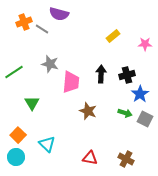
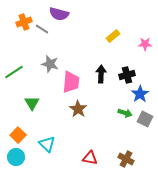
brown star: moved 10 px left, 2 px up; rotated 12 degrees clockwise
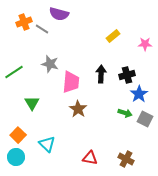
blue star: moved 1 px left
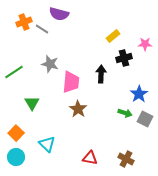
black cross: moved 3 px left, 17 px up
orange square: moved 2 px left, 2 px up
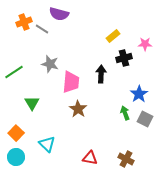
green arrow: rotated 128 degrees counterclockwise
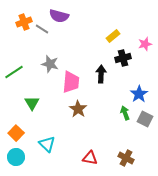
purple semicircle: moved 2 px down
pink star: rotated 16 degrees counterclockwise
black cross: moved 1 px left
brown cross: moved 1 px up
